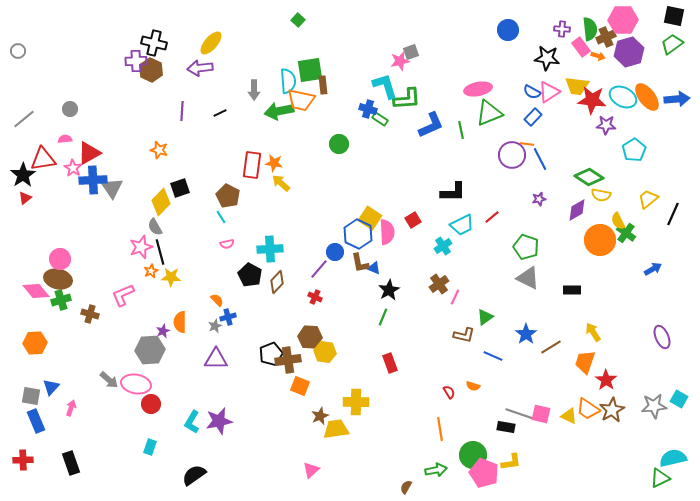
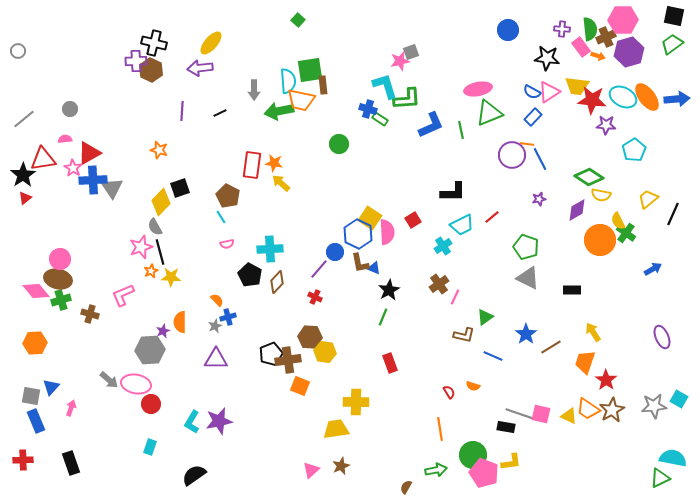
brown star at (320, 416): moved 21 px right, 50 px down
cyan semicircle at (673, 458): rotated 24 degrees clockwise
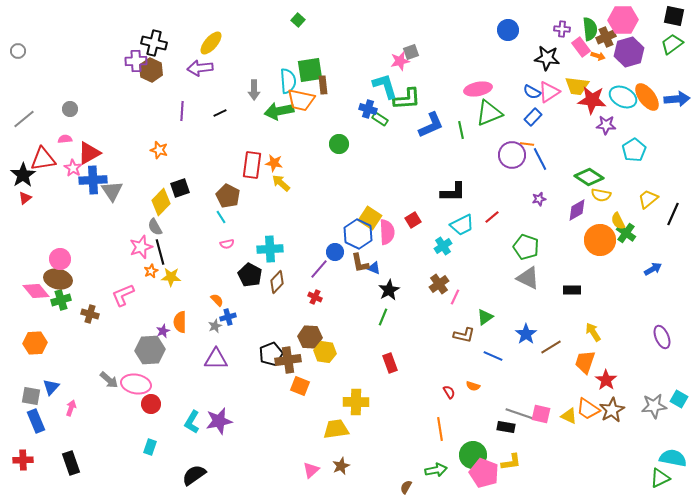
gray triangle at (112, 188): moved 3 px down
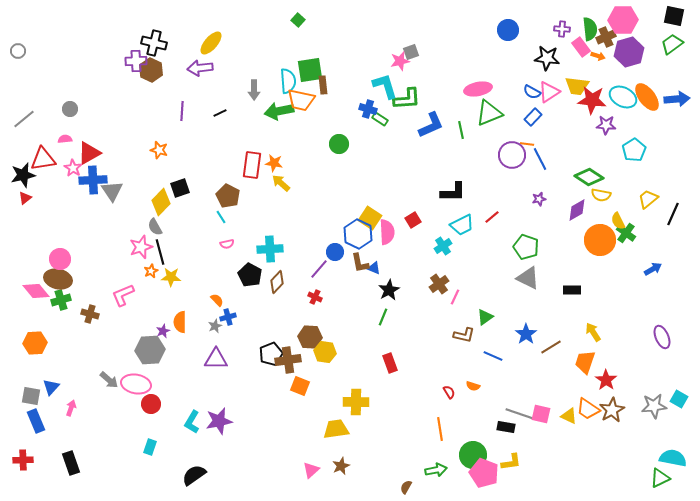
black star at (23, 175): rotated 20 degrees clockwise
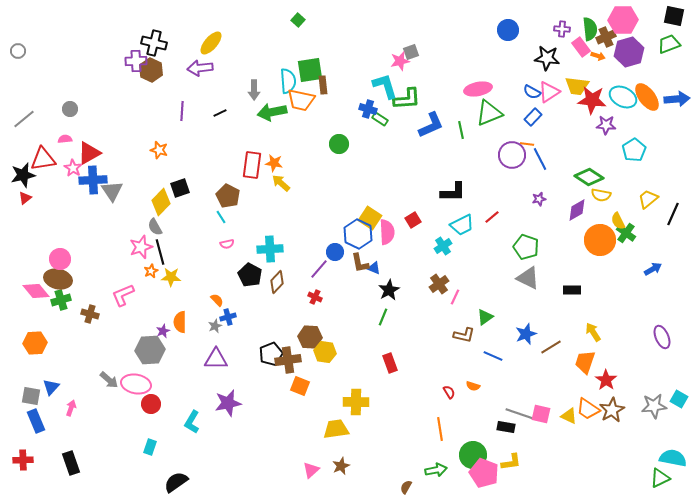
green trapezoid at (672, 44): moved 3 px left; rotated 15 degrees clockwise
green arrow at (279, 111): moved 7 px left, 1 px down
blue star at (526, 334): rotated 15 degrees clockwise
purple star at (219, 421): moved 9 px right, 18 px up
black semicircle at (194, 475): moved 18 px left, 7 px down
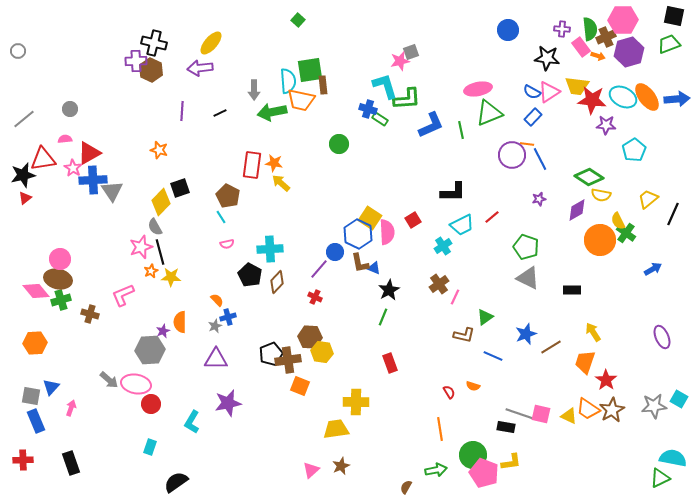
yellow hexagon at (325, 352): moved 3 px left
